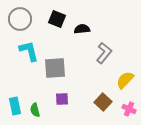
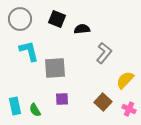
green semicircle: rotated 16 degrees counterclockwise
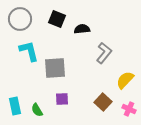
green semicircle: moved 2 px right
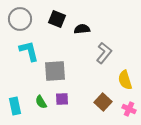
gray square: moved 3 px down
yellow semicircle: rotated 60 degrees counterclockwise
green semicircle: moved 4 px right, 8 px up
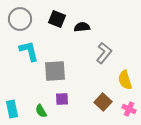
black semicircle: moved 2 px up
green semicircle: moved 9 px down
cyan rectangle: moved 3 px left, 3 px down
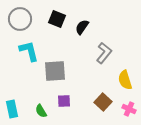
black semicircle: rotated 49 degrees counterclockwise
purple square: moved 2 px right, 2 px down
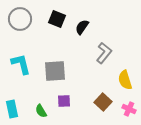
cyan L-shape: moved 8 px left, 13 px down
